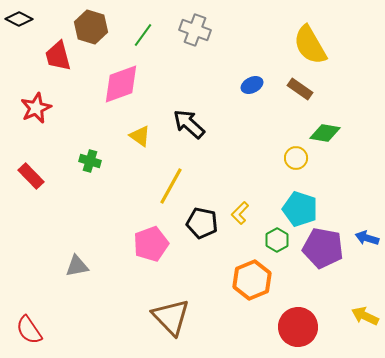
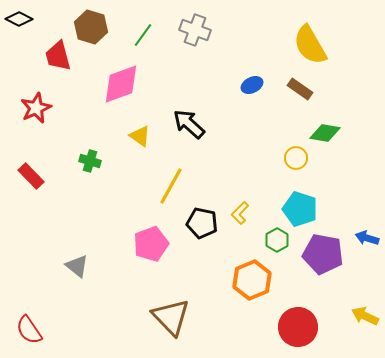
purple pentagon: moved 6 px down
gray triangle: rotated 50 degrees clockwise
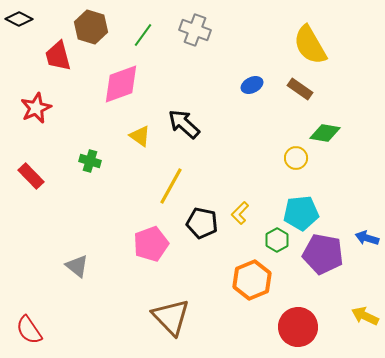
black arrow: moved 5 px left
cyan pentagon: moved 1 px right, 4 px down; rotated 24 degrees counterclockwise
